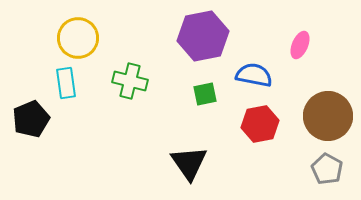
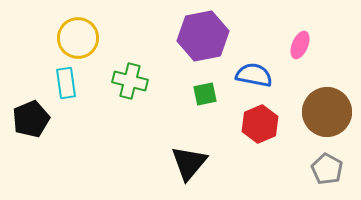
brown circle: moved 1 px left, 4 px up
red hexagon: rotated 12 degrees counterclockwise
black triangle: rotated 15 degrees clockwise
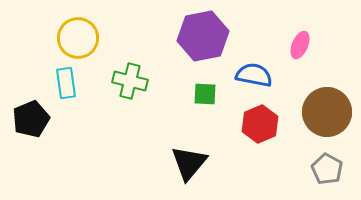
green square: rotated 15 degrees clockwise
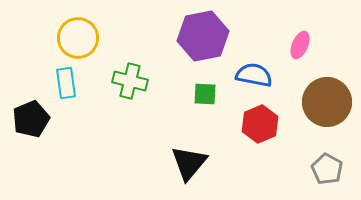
brown circle: moved 10 px up
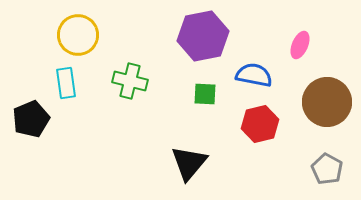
yellow circle: moved 3 px up
red hexagon: rotated 9 degrees clockwise
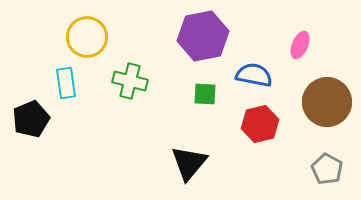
yellow circle: moved 9 px right, 2 px down
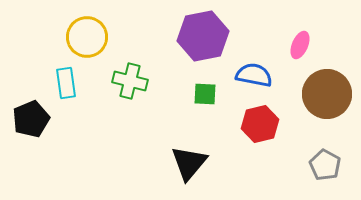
brown circle: moved 8 px up
gray pentagon: moved 2 px left, 4 px up
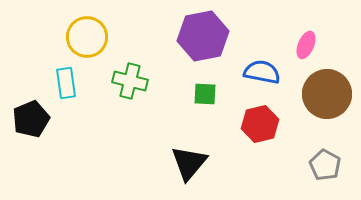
pink ellipse: moved 6 px right
blue semicircle: moved 8 px right, 3 px up
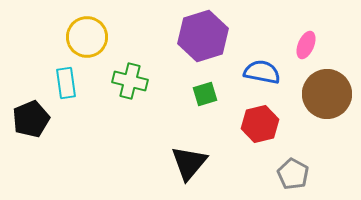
purple hexagon: rotated 6 degrees counterclockwise
green square: rotated 20 degrees counterclockwise
gray pentagon: moved 32 px left, 9 px down
